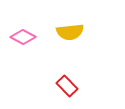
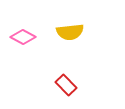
red rectangle: moved 1 px left, 1 px up
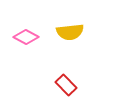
pink diamond: moved 3 px right
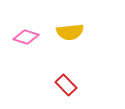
pink diamond: rotated 10 degrees counterclockwise
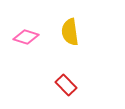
yellow semicircle: rotated 88 degrees clockwise
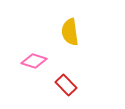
pink diamond: moved 8 px right, 24 px down
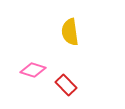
pink diamond: moved 1 px left, 9 px down
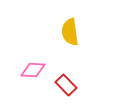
pink diamond: rotated 15 degrees counterclockwise
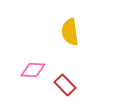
red rectangle: moved 1 px left
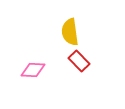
red rectangle: moved 14 px right, 24 px up
